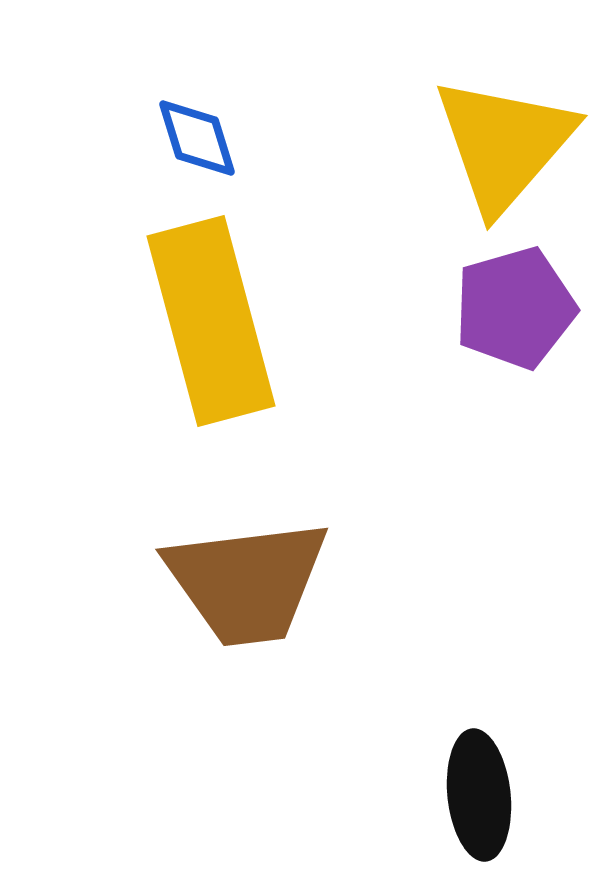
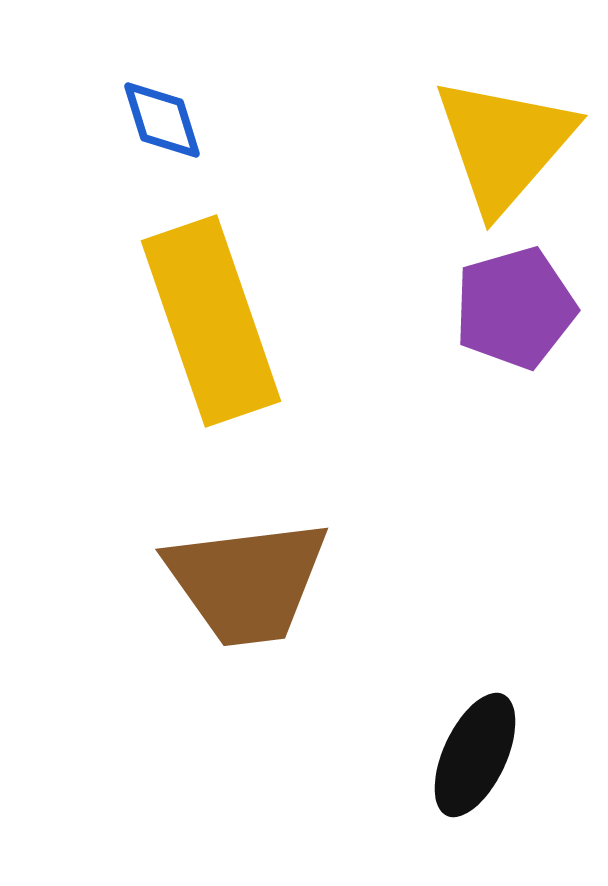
blue diamond: moved 35 px left, 18 px up
yellow rectangle: rotated 4 degrees counterclockwise
black ellipse: moved 4 px left, 40 px up; rotated 31 degrees clockwise
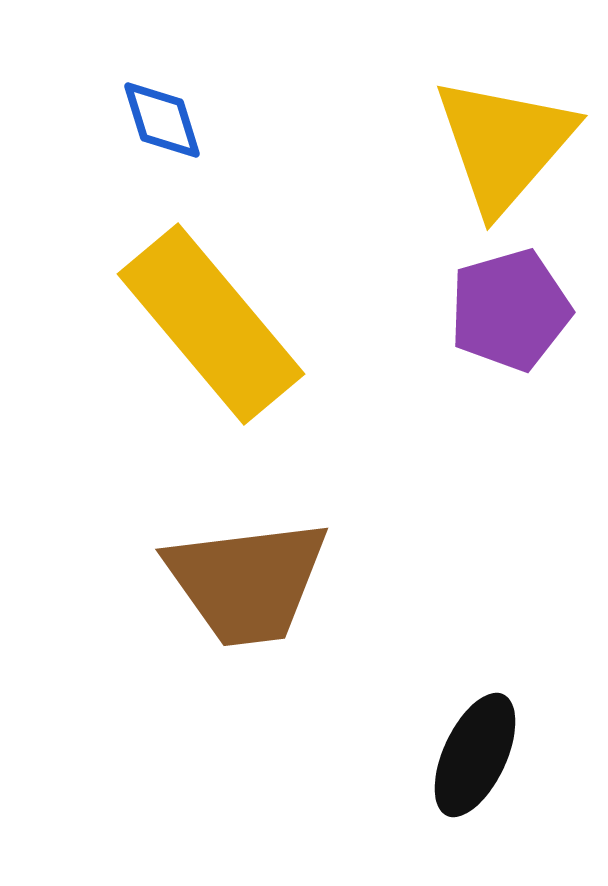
purple pentagon: moved 5 px left, 2 px down
yellow rectangle: moved 3 px down; rotated 21 degrees counterclockwise
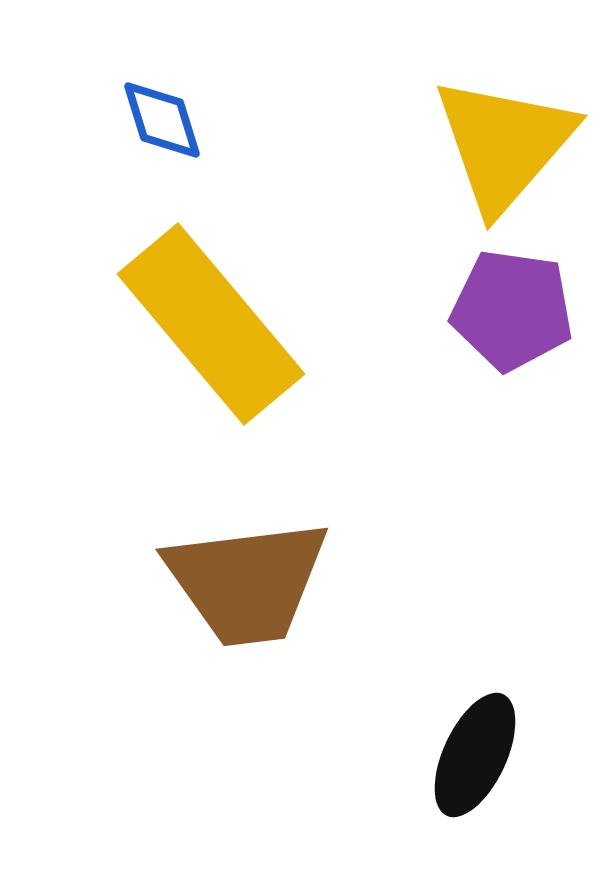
purple pentagon: moved 2 px right; rotated 24 degrees clockwise
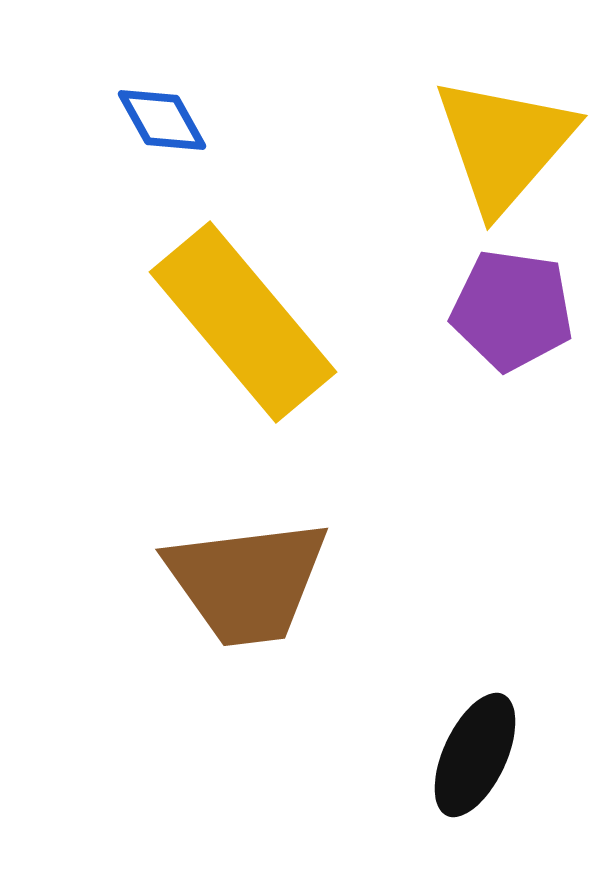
blue diamond: rotated 12 degrees counterclockwise
yellow rectangle: moved 32 px right, 2 px up
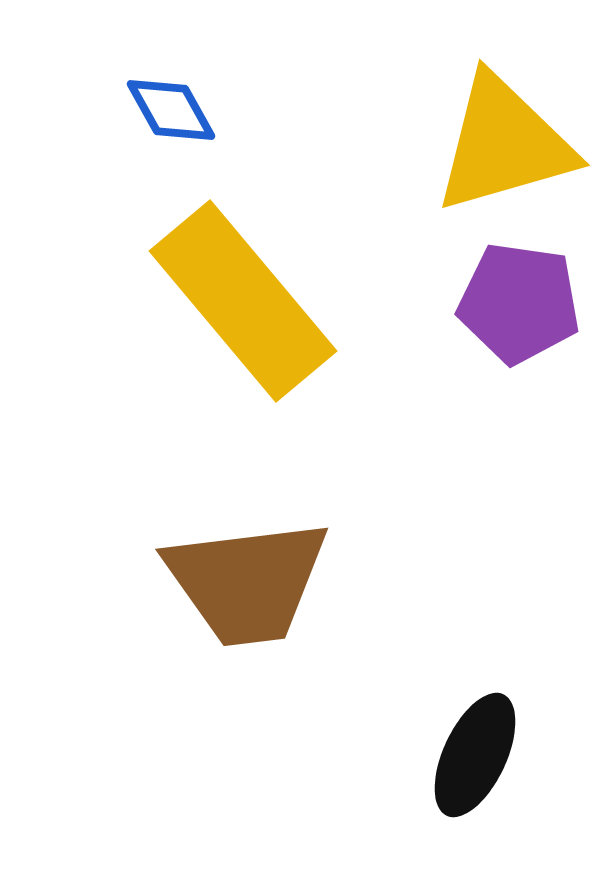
blue diamond: moved 9 px right, 10 px up
yellow triangle: rotated 33 degrees clockwise
purple pentagon: moved 7 px right, 7 px up
yellow rectangle: moved 21 px up
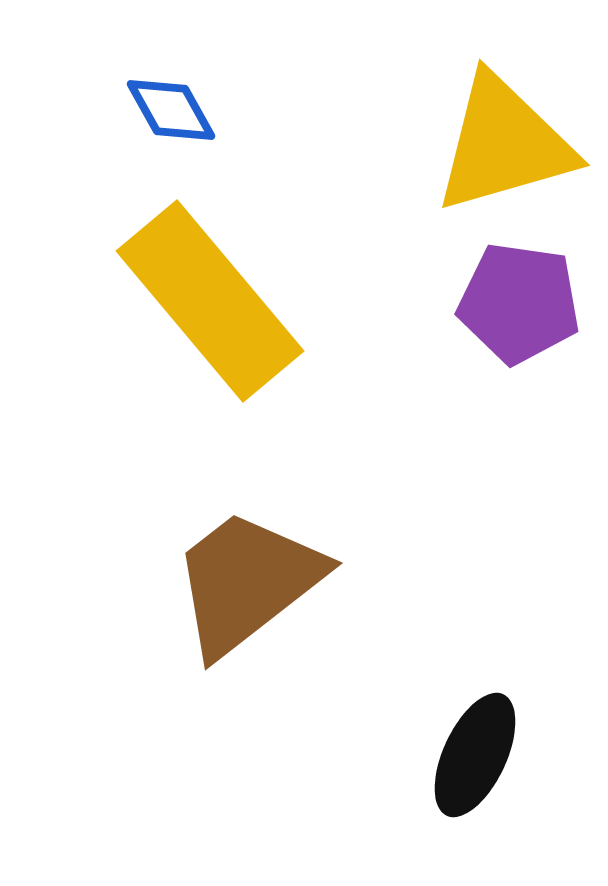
yellow rectangle: moved 33 px left
brown trapezoid: rotated 149 degrees clockwise
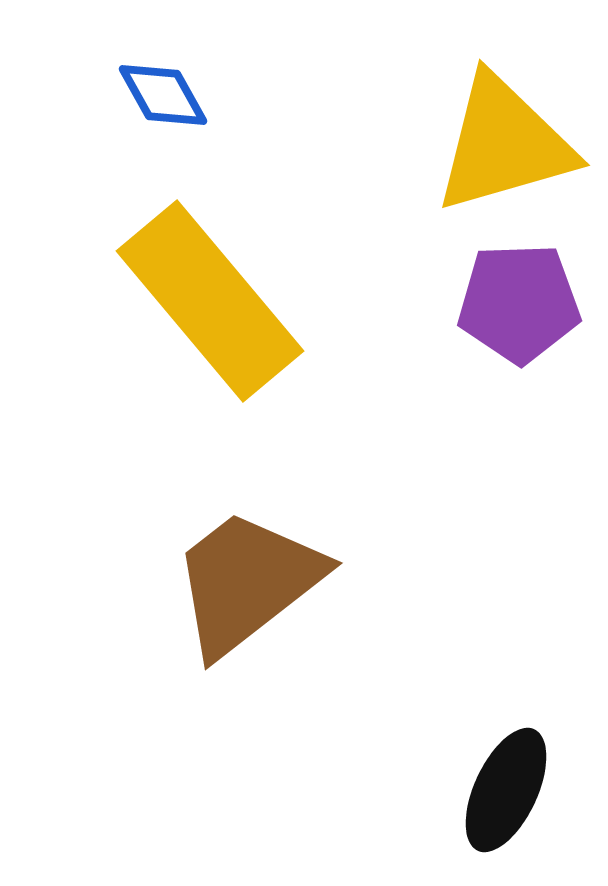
blue diamond: moved 8 px left, 15 px up
purple pentagon: rotated 10 degrees counterclockwise
black ellipse: moved 31 px right, 35 px down
